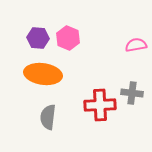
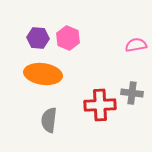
gray semicircle: moved 1 px right, 3 px down
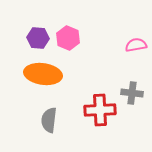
red cross: moved 5 px down
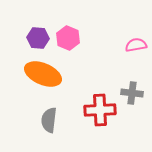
orange ellipse: rotated 15 degrees clockwise
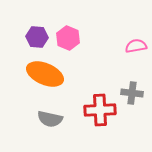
purple hexagon: moved 1 px left, 1 px up
pink semicircle: moved 1 px down
orange ellipse: moved 2 px right
gray semicircle: moved 1 px right, 1 px up; rotated 85 degrees counterclockwise
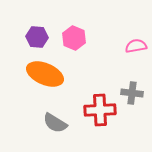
pink hexagon: moved 6 px right
gray semicircle: moved 5 px right, 4 px down; rotated 20 degrees clockwise
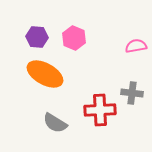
orange ellipse: rotated 6 degrees clockwise
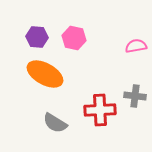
pink hexagon: rotated 10 degrees counterclockwise
gray cross: moved 3 px right, 3 px down
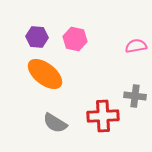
pink hexagon: moved 1 px right, 1 px down
orange ellipse: rotated 9 degrees clockwise
red cross: moved 3 px right, 6 px down
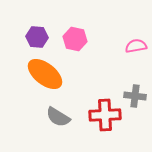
red cross: moved 2 px right, 1 px up
gray semicircle: moved 3 px right, 6 px up
